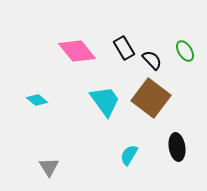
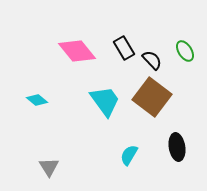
brown square: moved 1 px right, 1 px up
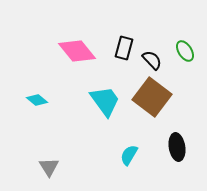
black rectangle: rotated 45 degrees clockwise
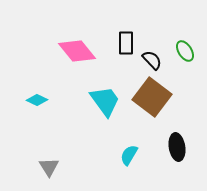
black rectangle: moved 2 px right, 5 px up; rotated 15 degrees counterclockwise
cyan diamond: rotated 15 degrees counterclockwise
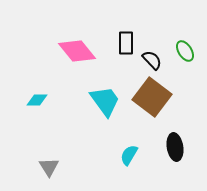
cyan diamond: rotated 25 degrees counterclockwise
black ellipse: moved 2 px left
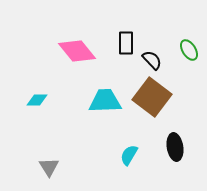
green ellipse: moved 4 px right, 1 px up
cyan trapezoid: rotated 56 degrees counterclockwise
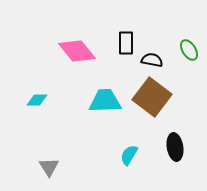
black semicircle: rotated 35 degrees counterclockwise
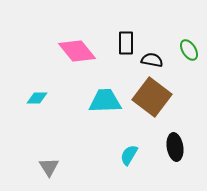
cyan diamond: moved 2 px up
